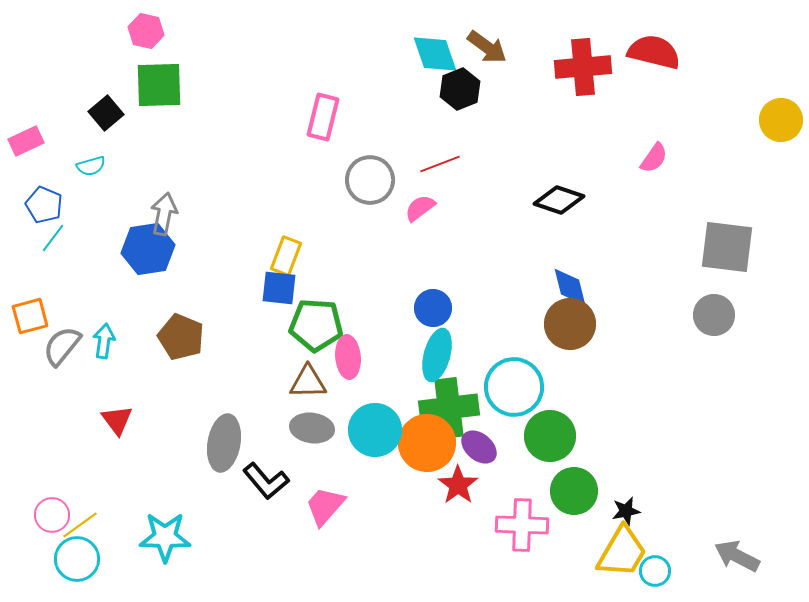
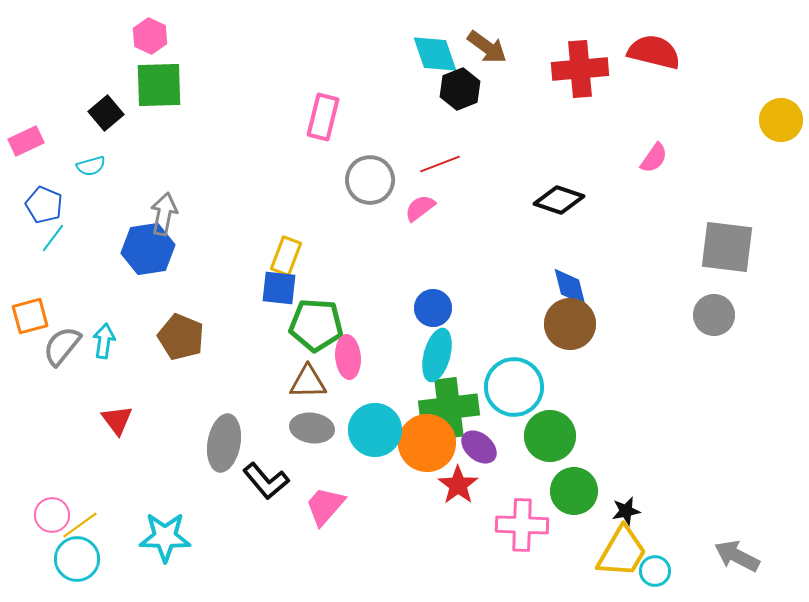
pink hexagon at (146, 31): moved 4 px right, 5 px down; rotated 12 degrees clockwise
red cross at (583, 67): moved 3 px left, 2 px down
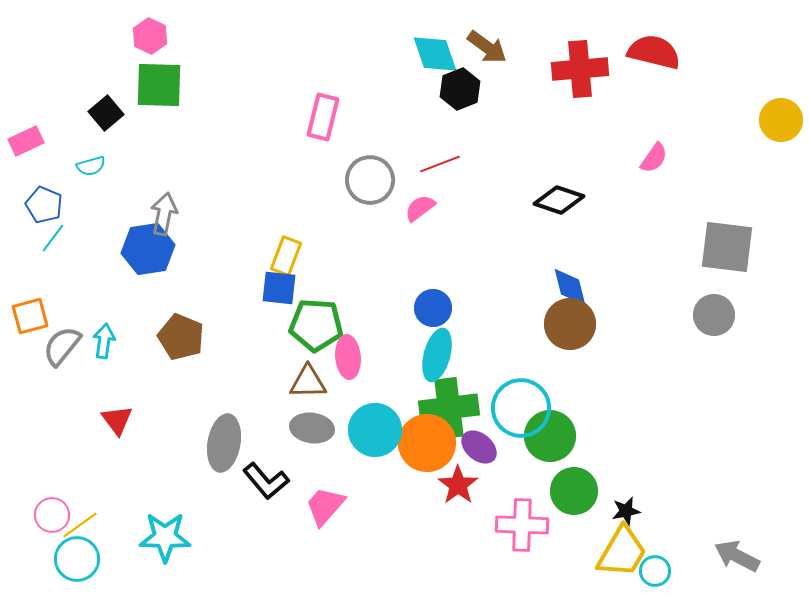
green square at (159, 85): rotated 4 degrees clockwise
cyan circle at (514, 387): moved 7 px right, 21 px down
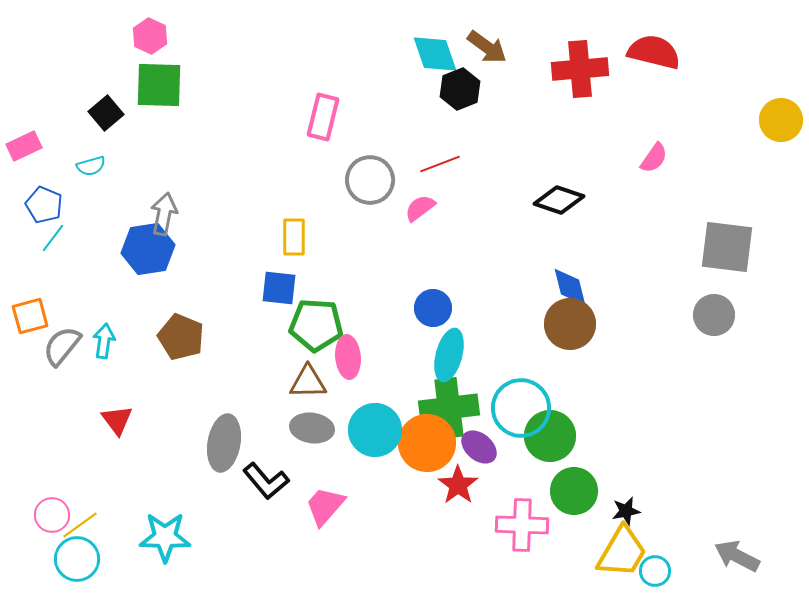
pink rectangle at (26, 141): moved 2 px left, 5 px down
yellow rectangle at (286, 256): moved 8 px right, 19 px up; rotated 21 degrees counterclockwise
cyan ellipse at (437, 355): moved 12 px right
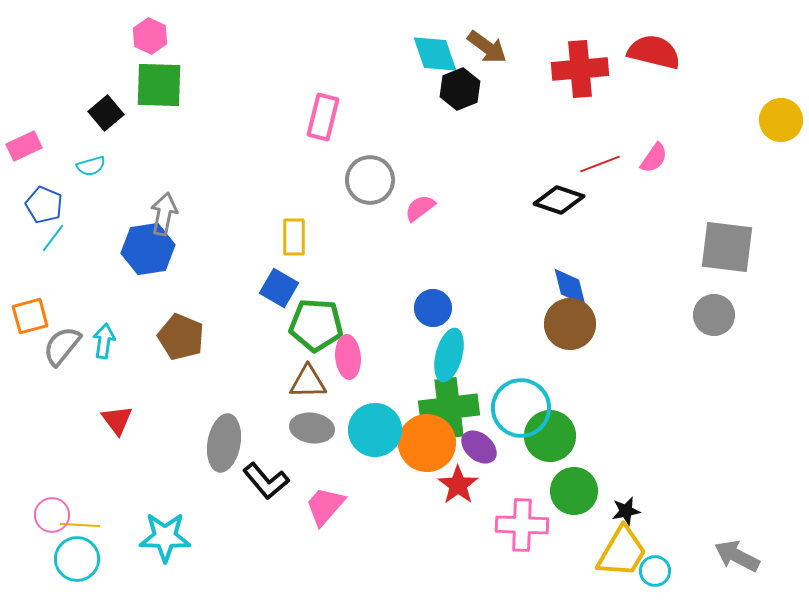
red line at (440, 164): moved 160 px right
blue square at (279, 288): rotated 24 degrees clockwise
yellow line at (80, 525): rotated 39 degrees clockwise
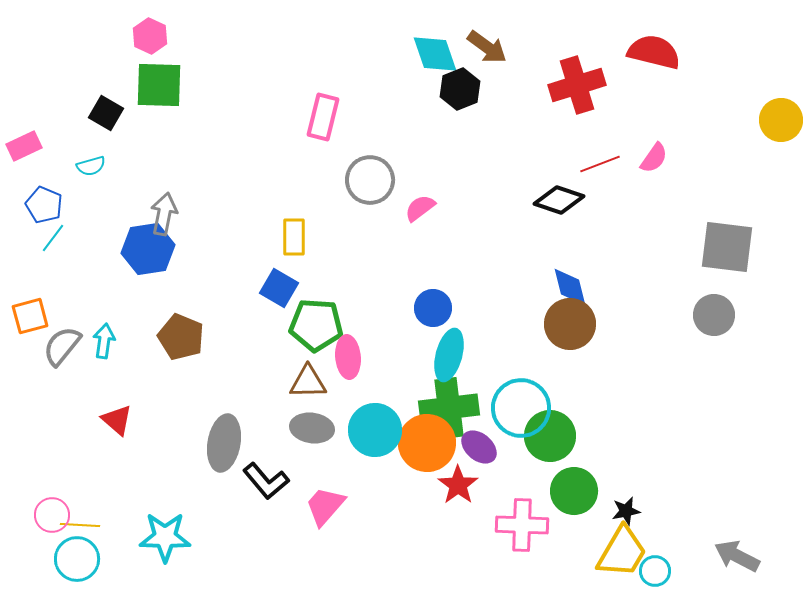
red cross at (580, 69): moved 3 px left, 16 px down; rotated 12 degrees counterclockwise
black square at (106, 113): rotated 20 degrees counterclockwise
red triangle at (117, 420): rotated 12 degrees counterclockwise
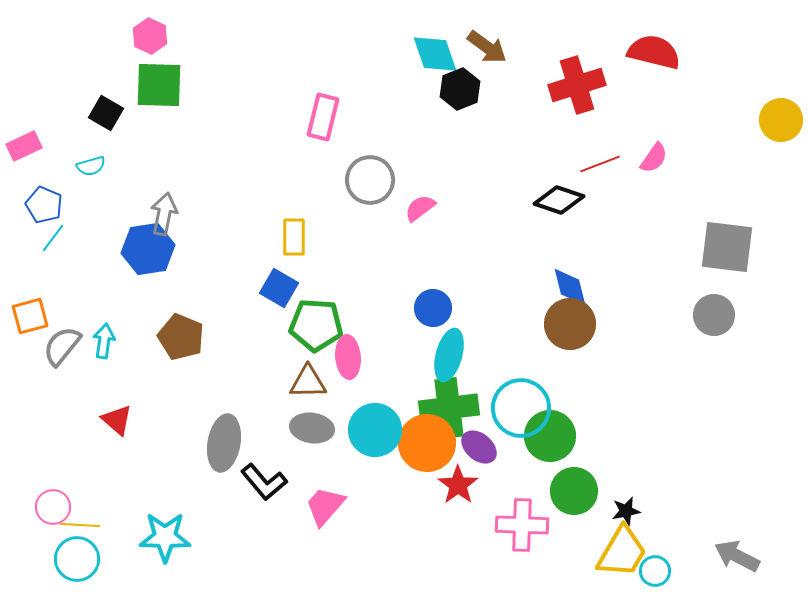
black L-shape at (266, 481): moved 2 px left, 1 px down
pink circle at (52, 515): moved 1 px right, 8 px up
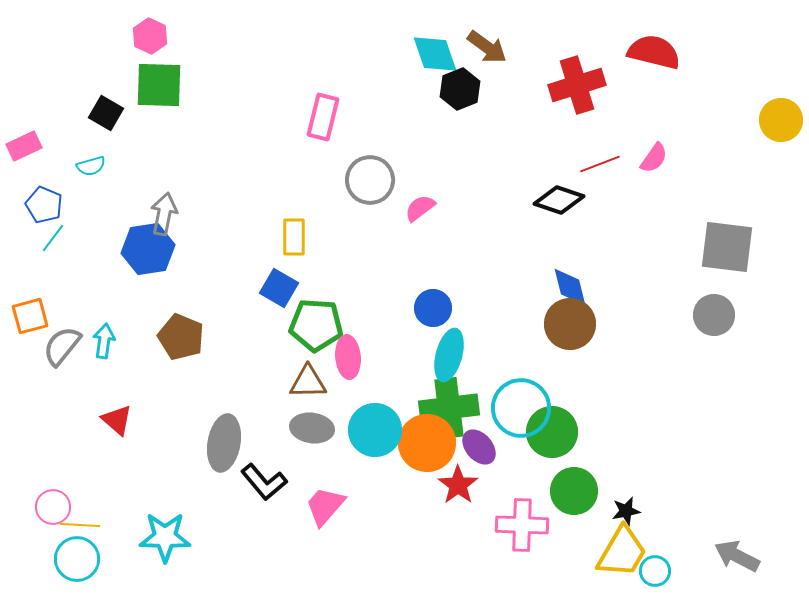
green circle at (550, 436): moved 2 px right, 4 px up
purple ellipse at (479, 447): rotated 9 degrees clockwise
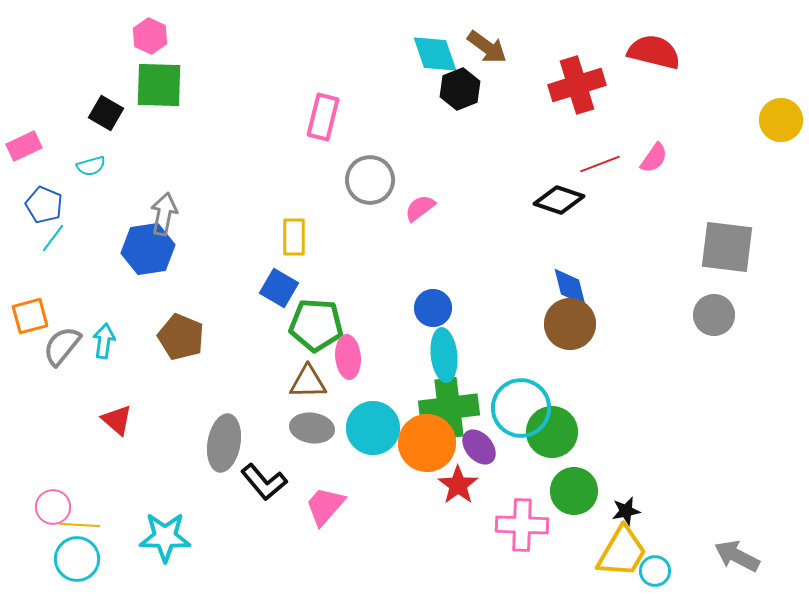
cyan ellipse at (449, 355): moved 5 px left; rotated 21 degrees counterclockwise
cyan circle at (375, 430): moved 2 px left, 2 px up
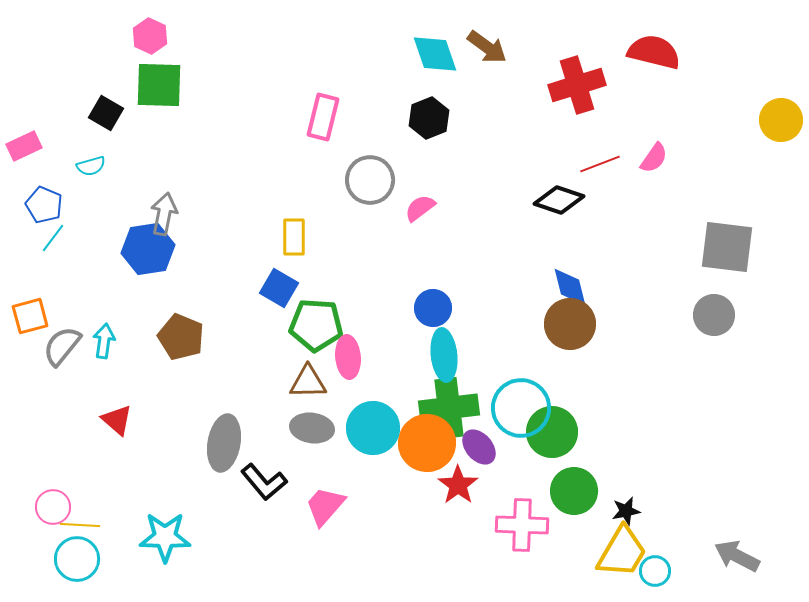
black hexagon at (460, 89): moved 31 px left, 29 px down
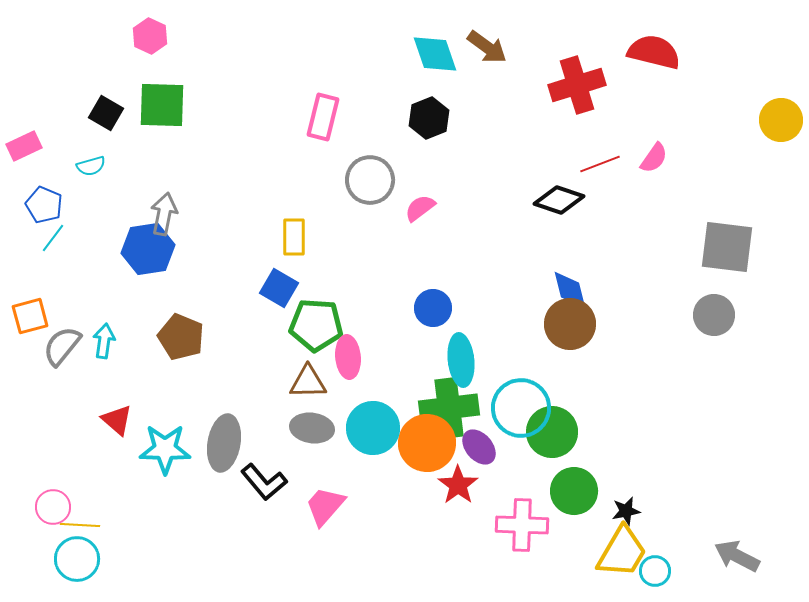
green square at (159, 85): moved 3 px right, 20 px down
blue diamond at (570, 287): moved 3 px down
cyan ellipse at (444, 355): moved 17 px right, 5 px down
cyan star at (165, 537): moved 88 px up
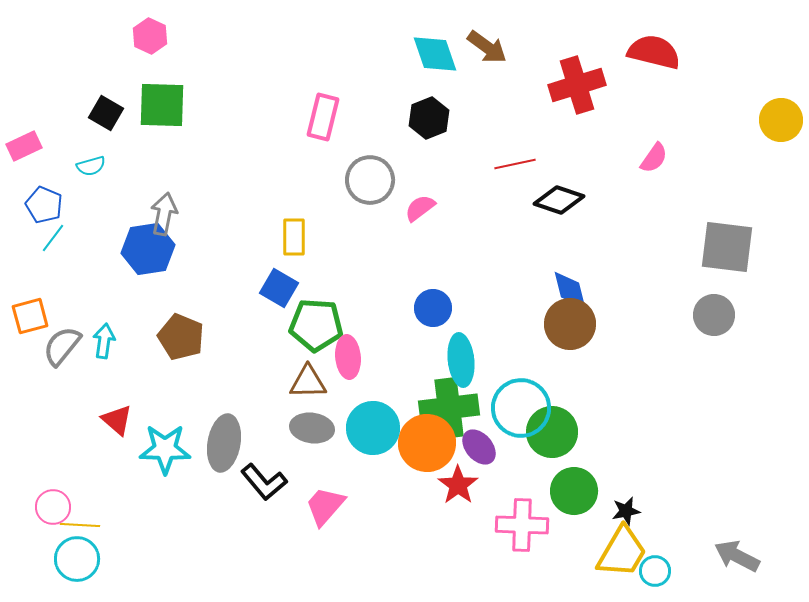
red line at (600, 164): moved 85 px left; rotated 9 degrees clockwise
